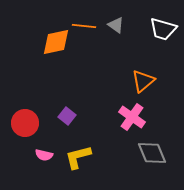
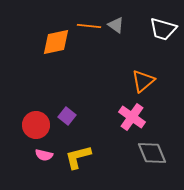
orange line: moved 5 px right
red circle: moved 11 px right, 2 px down
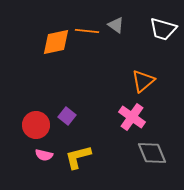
orange line: moved 2 px left, 5 px down
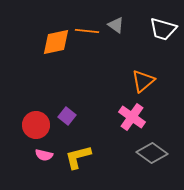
gray diamond: rotated 32 degrees counterclockwise
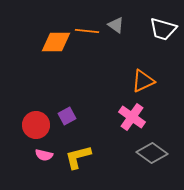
orange diamond: rotated 12 degrees clockwise
orange triangle: rotated 15 degrees clockwise
purple square: rotated 24 degrees clockwise
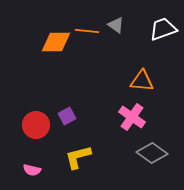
white trapezoid: rotated 144 degrees clockwise
orange triangle: moved 1 px left; rotated 30 degrees clockwise
pink semicircle: moved 12 px left, 15 px down
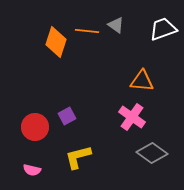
orange diamond: rotated 72 degrees counterclockwise
red circle: moved 1 px left, 2 px down
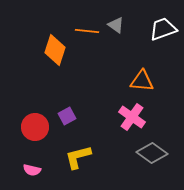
orange diamond: moved 1 px left, 8 px down
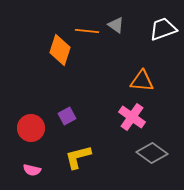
orange diamond: moved 5 px right
red circle: moved 4 px left, 1 px down
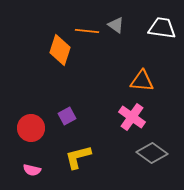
white trapezoid: moved 1 px left, 1 px up; rotated 28 degrees clockwise
